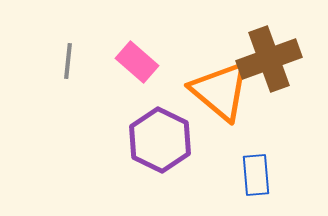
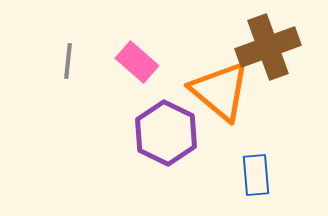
brown cross: moved 1 px left, 12 px up
purple hexagon: moved 6 px right, 7 px up
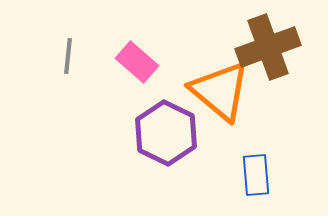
gray line: moved 5 px up
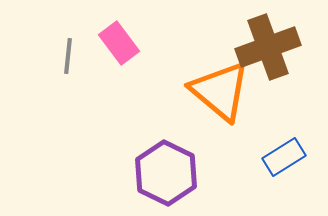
pink rectangle: moved 18 px left, 19 px up; rotated 12 degrees clockwise
purple hexagon: moved 40 px down
blue rectangle: moved 28 px right, 18 px up; rotated 63 degrees clockwise
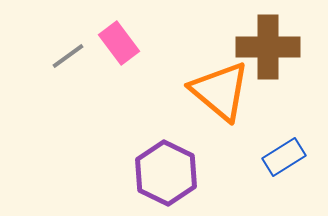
brown cross: rotated 20 degrees clockwise
gray line: rotated 48 degrees clockwise
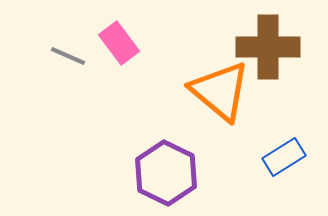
gray line: rotated 60 degrees clockwise
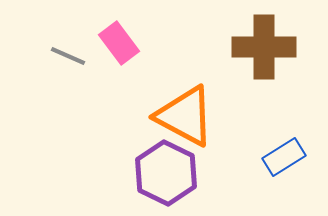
brown cross: moved 4 px left
orange triangle: moved 35 px left, 25 px down; rotated 12 degrees counterclockwise
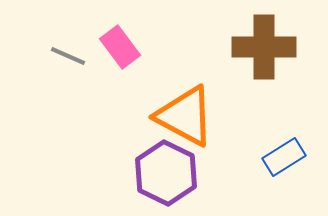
pink rectangle: moved 1 px right, 4 px down
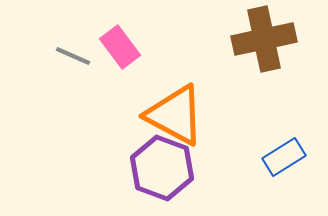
brown cross: moved 8 px up; rotated 12 degrees counterclockwise
gray line: moved 5 px right
orange triangle: moved 10 px left, 1 px up
purple hexagon: moved 4 px left, 5 px up; rotated 6 degrees counterclockwise
